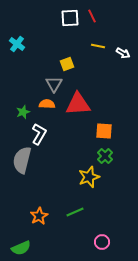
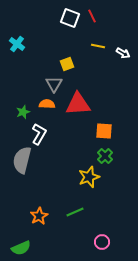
white square: rotated 24 degrees clockwise
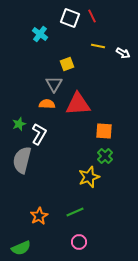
cyan cross: moved 23 px right, 10 px up
green star: moved 4 px left, 12 px down
pink circle: moved 23 px left
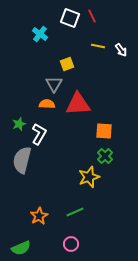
white arrow: moved 2 px left, 3 px up; rotated 24 degrees clockwise
pink circle: moved 8 px left, 2 px down
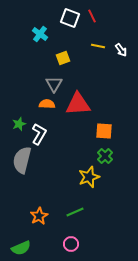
yellow square: moved 4 px left, 6 px up
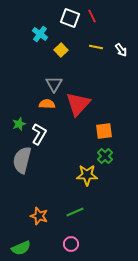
yellow line: moved 2 px left, 1 px down
yellow square: moved 2 px left, 8 px up; rotated 24 degrees counterclockwise
red triangle: rotated 44 degrees counterclockwise
orange square: rotated 12 degrees counterclockwise
yellow star: moved 2 px left, 2 px up; rotated 20 degrees clockwise
orange star: rotated 24 degrees counterclockwise
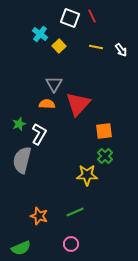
yellow square: moved 2 px left, 4 px up
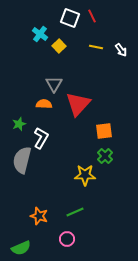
orange semicircle: moved 3 px left
white L-shape: moved 2 px right, 4 px down
yellow star: moved 2 px left
pink circle: moved 4 px left, 5 px up
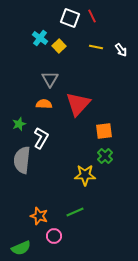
cyan cross: moved 4 px down
gray triangle: moved 4 px left, 5 px up
gray semicircle: rotated 8 degrees counterclockwise
pink circle: moved 13 px left, 3 px up
